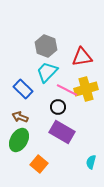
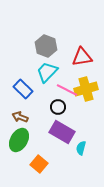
cyan semicircle: moved 10 px left, 14 px up
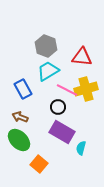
red triangle: rotated 15 degrees clockwise
cyan trapezoid: moved 1 px right, 1 px up; rotated 15 degrees clockwise
blue rectangle: rotated 18 degrees clockwise
green ellipse: rotated 75 degrees counterclockwise
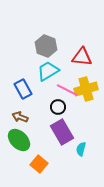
purple rectangle: rotated 30 degrees clockwise
cyan semicircle: moved 1 px down
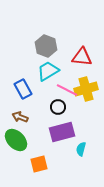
purple rectangle: rotated 75 degrees counterclockwise
green ellipse: moved 3 px left
orange square: rotated 36 degrees clockwise
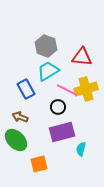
blue rectangle: moved 3 px right
